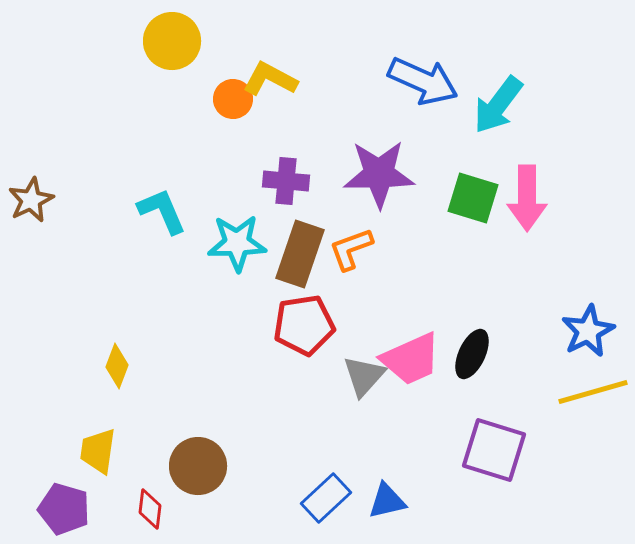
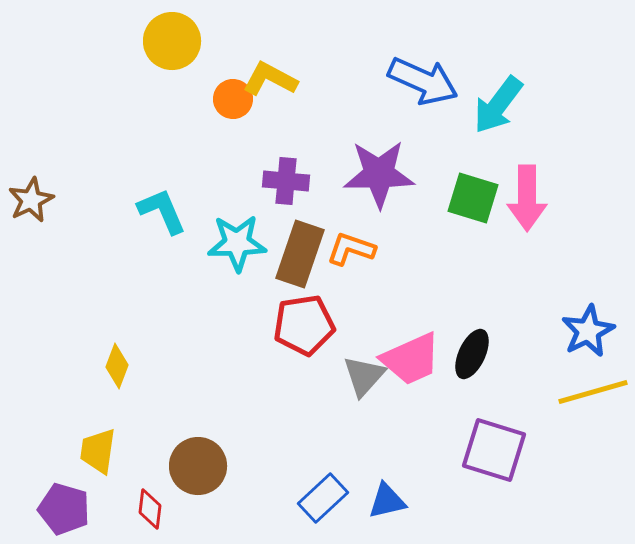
orange L-shape: rotated 39 degrees clockwise
blue rectangle: moved 3 px left
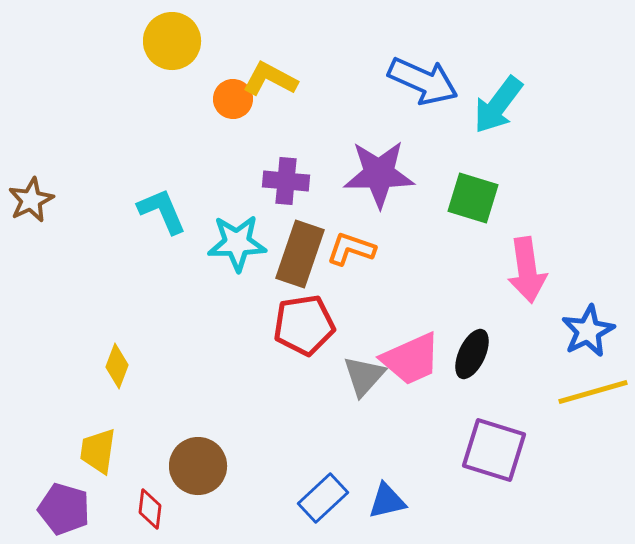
pink arrow: moved 72 px down; rotated 8 degrees counterclockwise
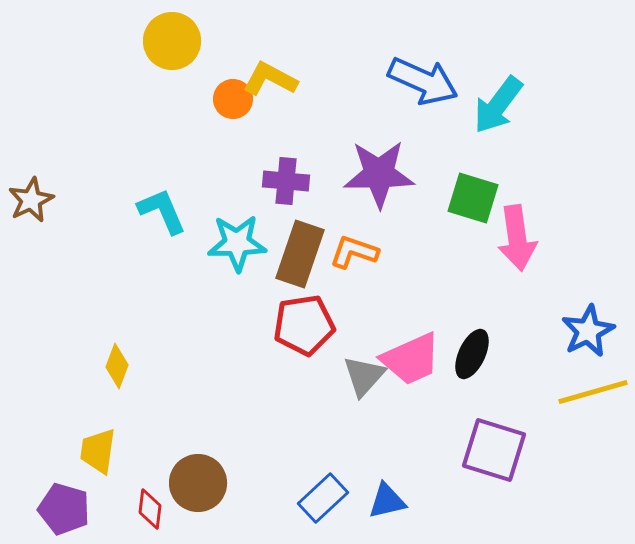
orange L-shape: moved 3 px right, 3 px down
pink arrow: moved 10 px left, 32 px up
brown circle: moved 17 px down
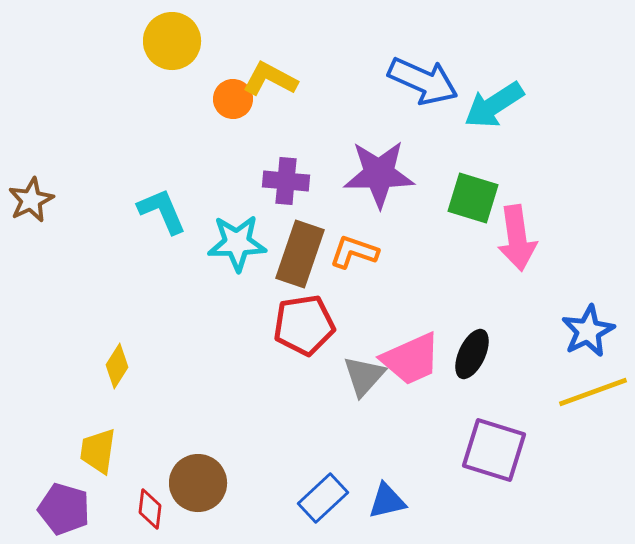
cyan arrow: moved 4 px left; rotated 20 degrees clockwise
yellow diamond: rotated 12 degrees clockwise
yellow line: rotated 4 degrees counterclockwise
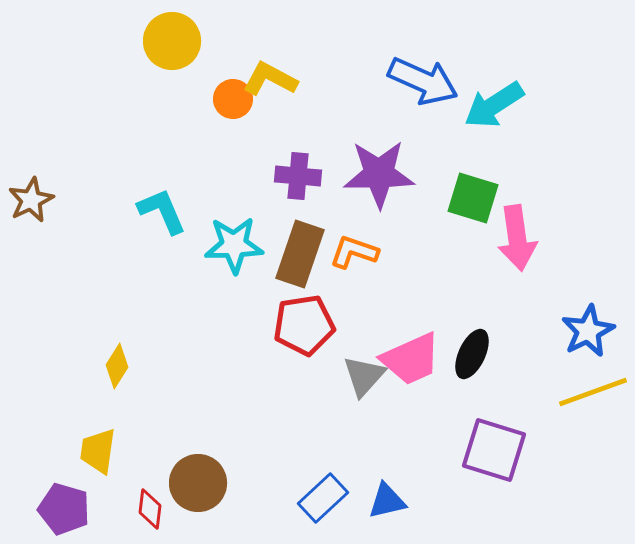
purple cross: moved 12 px right, 5 px up
cyan star: moved 3 px left, 2 px down
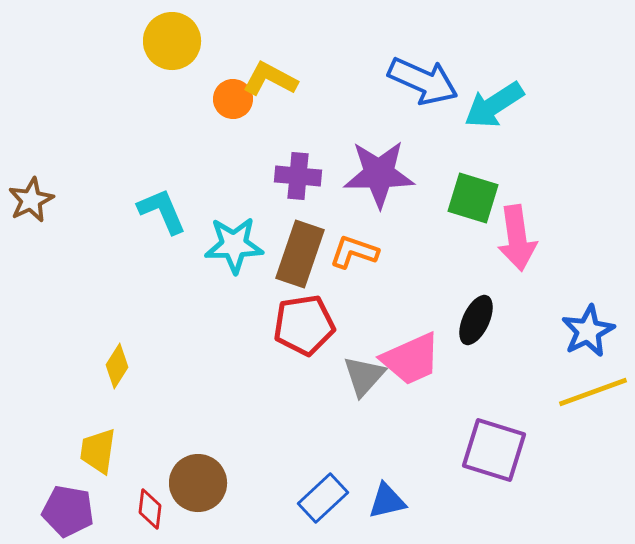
black ellipse: moved 4 px right, 34 px up
purple pentagon: moved 4 px right, 2 px down; rotated 6 degrees counterclockwise
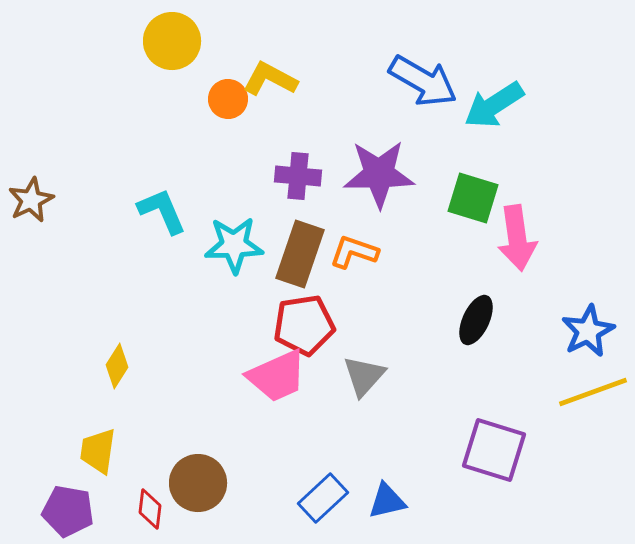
blue arrow: rotated 6 degrees clockwise
orange circle: moved 5 px left
pink trapezoid: moved 134 px left, 17 px down
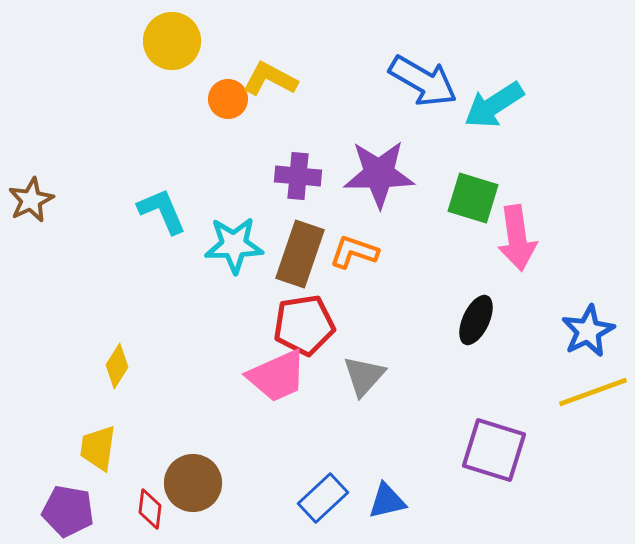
yellow trapezoid: moved 3 px up
brown circle: moved 5 px left
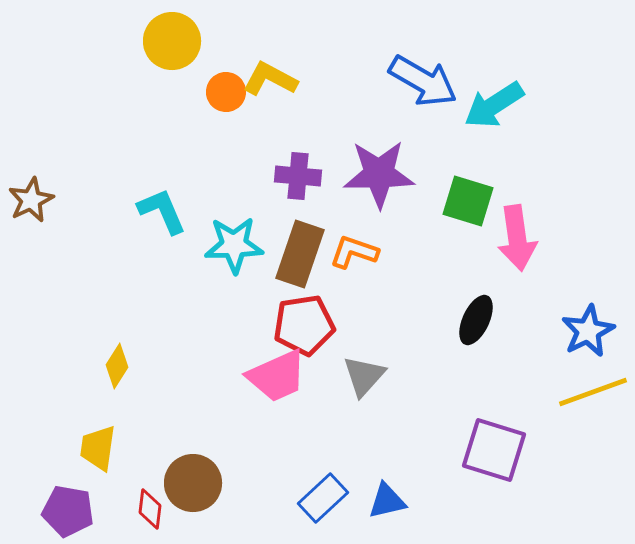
orange circle: moved 2 px left, 7 px up
green square: moved 5 px left, 3 px down
